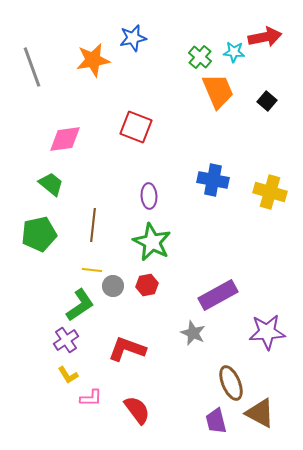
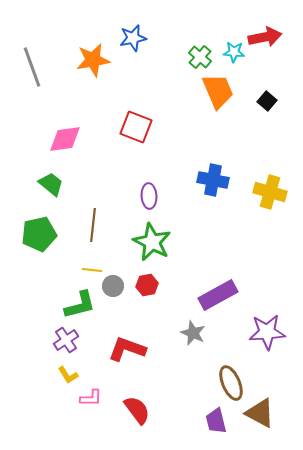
green L-shape: rotated 20 degrees clockwise
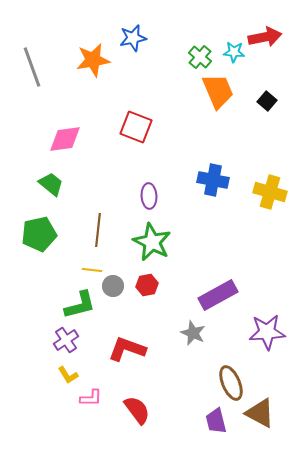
brown line: moved 5 px right, 5 px down
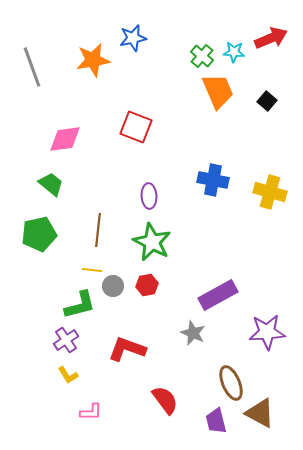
red arrow: moved 6 px right, 1 px down; rotated 12 degrees counterclockwise
green cross: moved 2 px right, 1 px up
pink L-shape: moved 14 px down
red semicircle: moved 28 px right, 10 px up
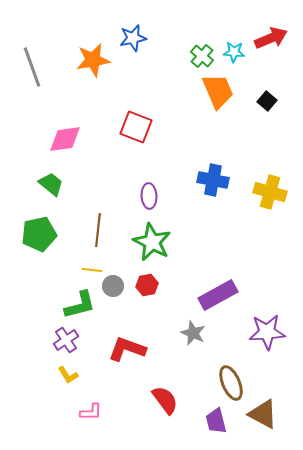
brown triangle: moved 3 px right, 1 px down
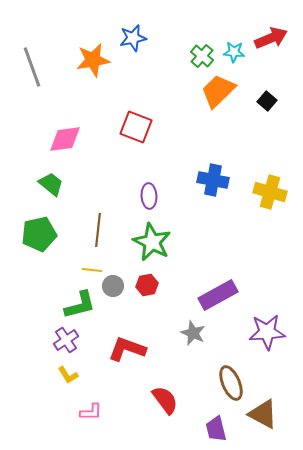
orange trapezoid: rotated 111 degrees counterclockwise
purple trapezoid: moved 8 px down
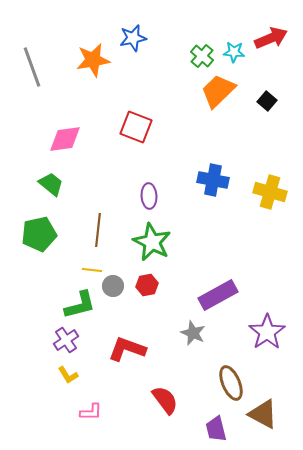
purple star: rotated 30 degrees counterclockwise
